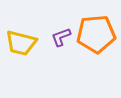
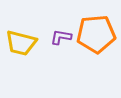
purple L-shape: rotated 30 degrees clockwise
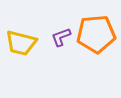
purple L-shape: rotated 30 degrees counterclockwise
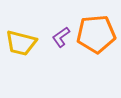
purple L-shape: rotated 15 degrees counterclockwise
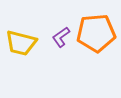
orange pentagon: moved 1 px up
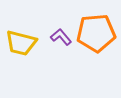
purple L-shape: rotated 85 degrees clockwise
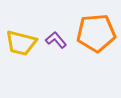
purple L-shape: moved 5 px left, 3 px down
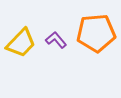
yellow trapezoid: rotated 60 degrees counterclockwise
